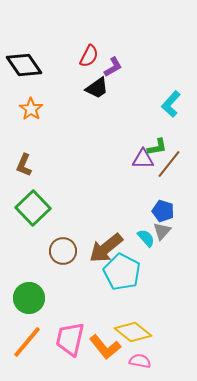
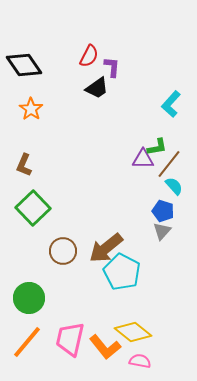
purple L-shape: moved 1 px left; rotated 55 degrees counterclockwise
cyan semicircle: moved 28 px right, 52 px up
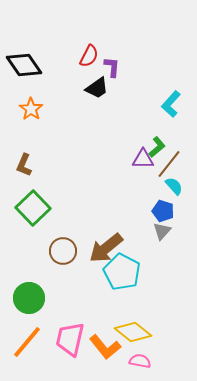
green L-shape: rotated 30 degrees counterclockwise
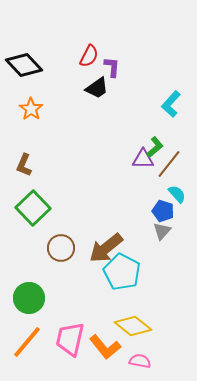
black diamond: rotated 9 degrees counterclockwise
green L-shape: moved 2 px left
cyan semicircle: moved 3 px right, 8 px down
brown circle: moved 2 px left, 3 px up
yellow diamond: moved 6 px up
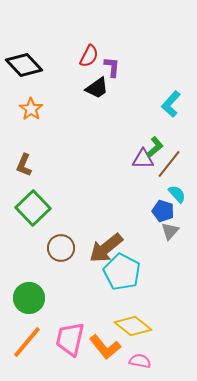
gray triangle: moved 8 px right
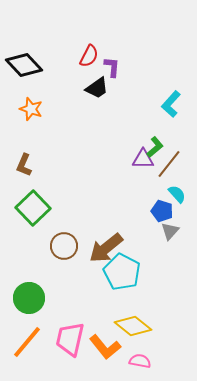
orange star: rotated 15 degrees counterclockwise
blue pentagon: moved 1 px left
brown circle: moved 3 px right, 2 px up
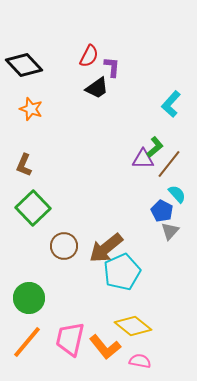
blue pentagon: rotated 10 degrees clockwise
cyan pentagon: rotated 21 degrees clockwise
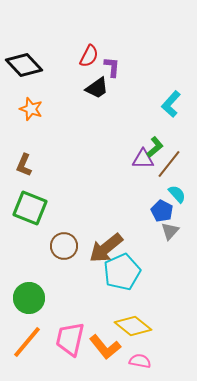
green square: moved 3 px left; rotated 24 degrees counterclockwise
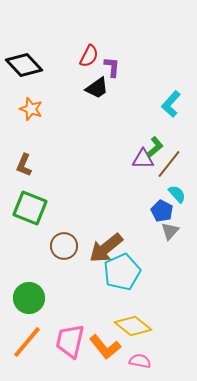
pink trapezoid: moved 2 px down
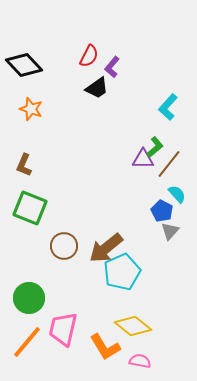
purple L-shape: rotated 145 degrees counterclockwise
cyan L-shape: moved 3 px left, 3 px down
pink trapezoid: moved 7 px left, 12 px up
orange L-shape: rotated 8 degrees clockwise
